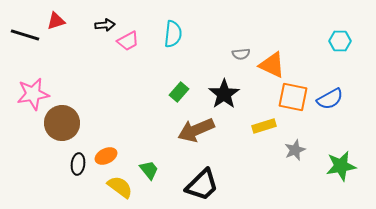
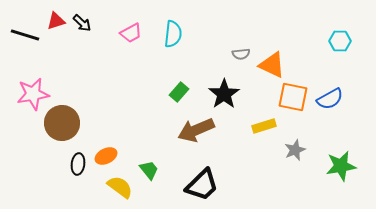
black arrow: moved 23 px left, 2 px up; rotated 48 degrees clockwise
pink trapezoid: moved 3 px right, 8 px up
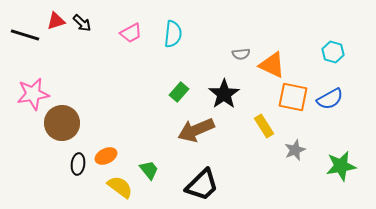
cyan hexagon: moved 7 px left, 11 px down; rotated 15 degrees clockwise
yellow rectangle: rotated 75 degrees clockwise
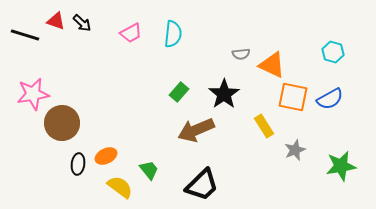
red triangle: rotated 36 degrees clockwise
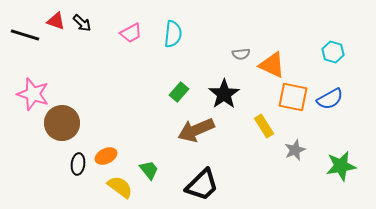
pink star: rotated 28 degrees clockwise
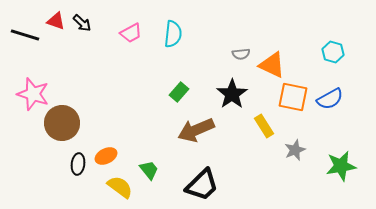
black star: moved 8 px right
